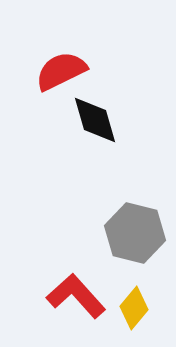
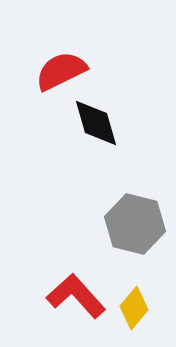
black diamond: moved 1 px right, 3 px down
gray hexagon: moved 9 px up
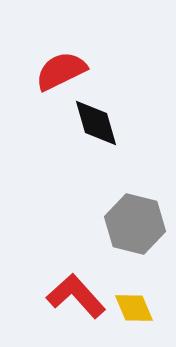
yellow diamond: rotated 63 degrees counterclockwise
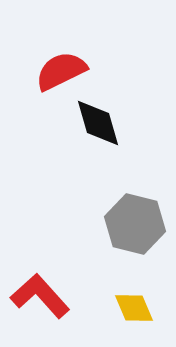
black diamond: moved 2 px right
red L-shape: moved 36 px left
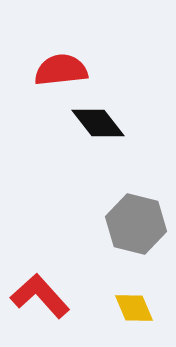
red semicircle: moved 1 px up; rotated 20 degrees clockwise
black diamond: rotated 22 degrees counterclockwise
gray hexagon: moved 1 px right
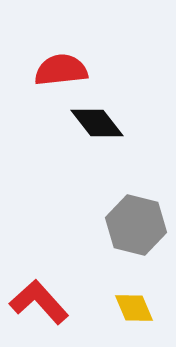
black diamond: moved 1 px left
gray hexagon: moved 1 px down
red L-shape: moved 1 px left, 6 px down
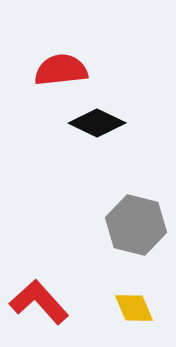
black diamond: rotated 26 degrees counterclockwise
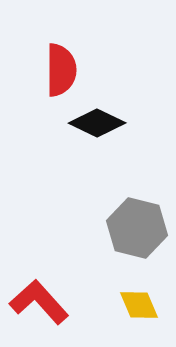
red semicircle: rotated 96 degrees clockwise
gray hexagon: moved 1 px right, 3 px down
yellow diamond: moved 5 px right, 3 px up
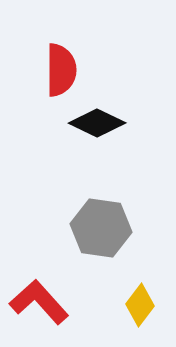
gray hexagon: moved 36 px left; rotated 6 degrees counterclockwise
yellow diamond: moved 1 px right; rotated 60 degrees clockwise
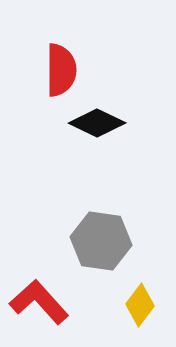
gray hexagon: moved 13 px down
